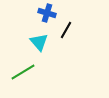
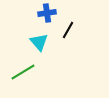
blue cross: rotated 24 degrees counterclockwise
black line: moved 2 px right
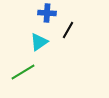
blue cross: rotated 12 degrees clockwise
cyan triangle: rotated 36 degrees clockwise
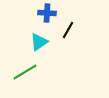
green line: moved 2 px right
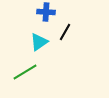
blue cross: moved 1 px left, 1 px up
black line: moved 3 px left, 2 px down
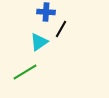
black line: moved 4 px left, 3 px up
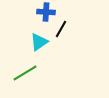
green line: moved 1 px down
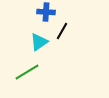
black line: moved 1 px right, 2 px down
green line: moved 2 px right, 1 px up
